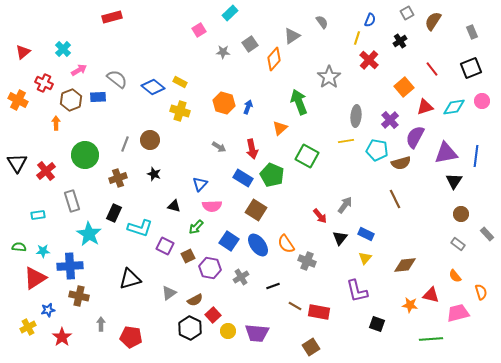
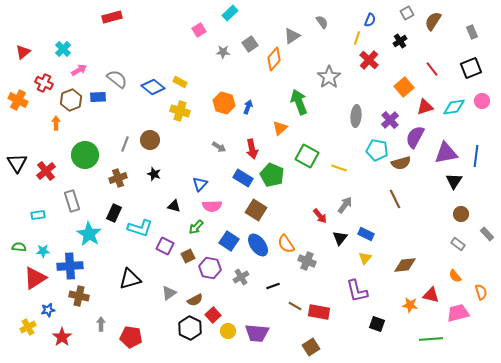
yellow line at (346, 141): moved 7 px left, 27 px down; rotated 28 degrees clockwise
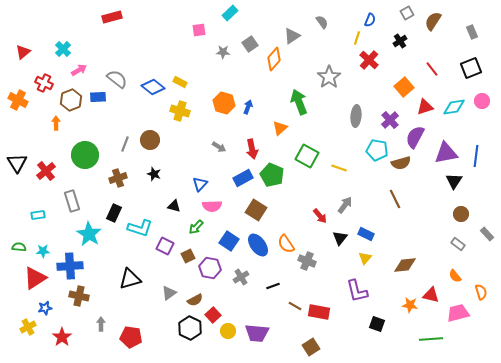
pink square at (199, 30): rotated 24 degrees clockwise
blue rectangle at (243, 178): rotated 60 degrees counterclockwise
blue star at (48, 310): moved 3 px left, 2 px up
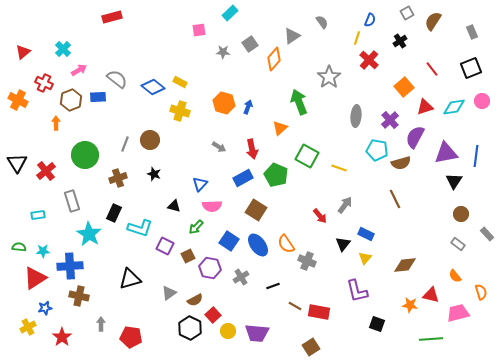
green pentagon at (272, 175): moved 4 px right
black triangle at (340, 238): moved 3 px right, 6 px down
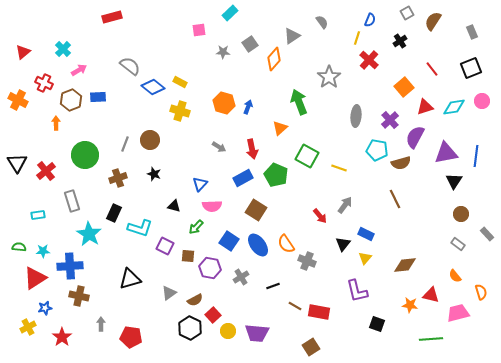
gray semicircle at (117, 79): moved 13 px right, 13 px up
brown square at (188, 256): rotated 32 degrees clockwise
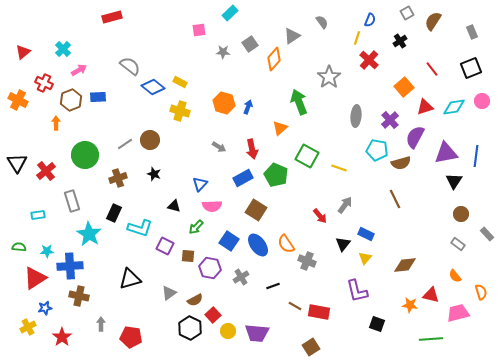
gray line at (125, 144): rotated 35 degrees clockwise
cyan star at (43, 251): moved 4 px right
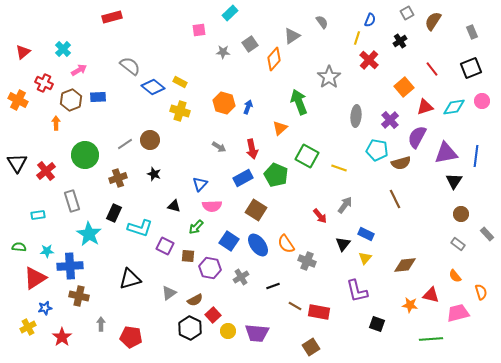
purple semicircle at (415, 137): moved 2 px right
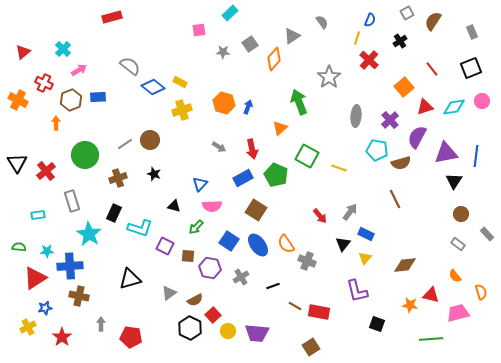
yellow cross at (180, 111): moved 2 px right, 1 px up; rotated 36 degrees counterclockwise
gray arrow at (345, 205): moved 5 px right, 7 px down
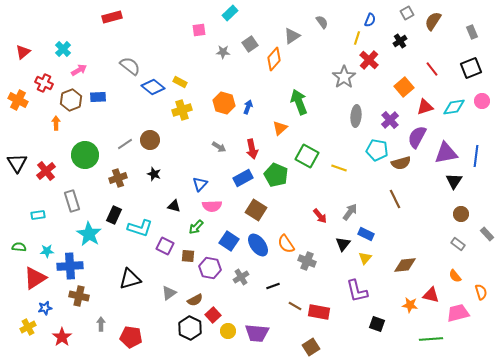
gray star at (329, 77): moved 15 px right
black rectangle at (114, 213): moved 2 px down
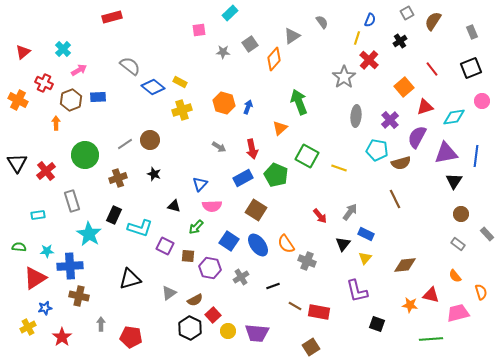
cyan diamond at (454, 107): moved 10 px down
